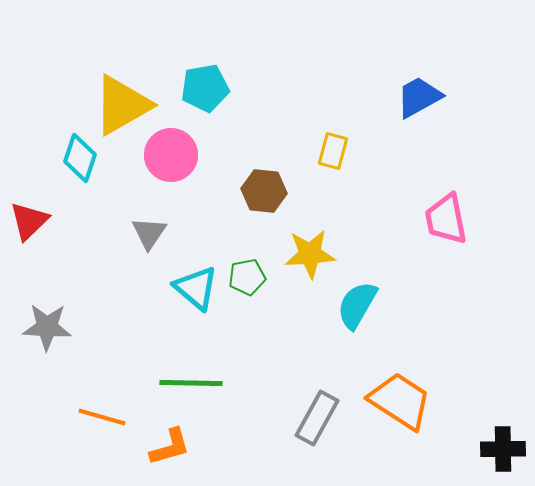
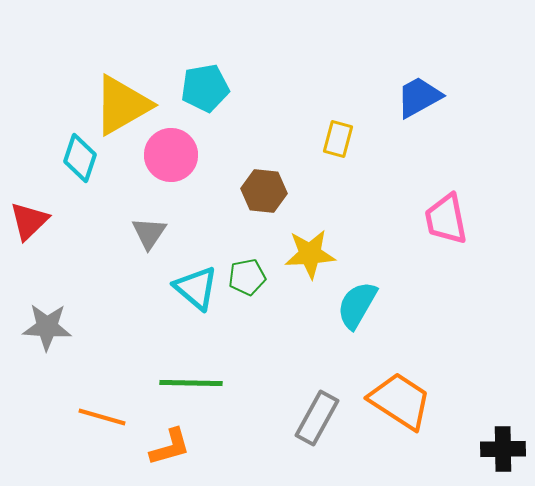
yellow rectangle: moved 5 px right, 12 px up
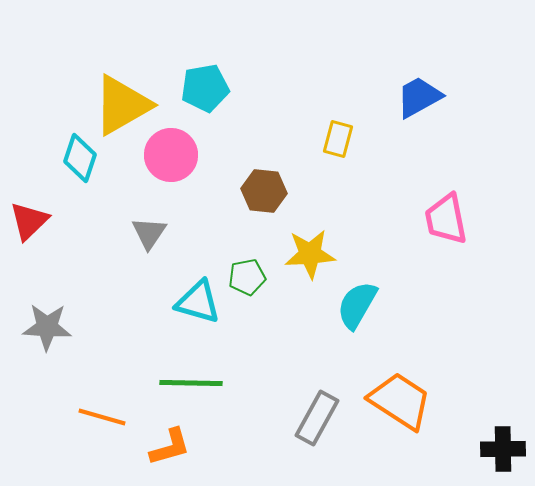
cyan triangle: moved 2 px right, 14 px down; rotated 24 degrees counterclockwise
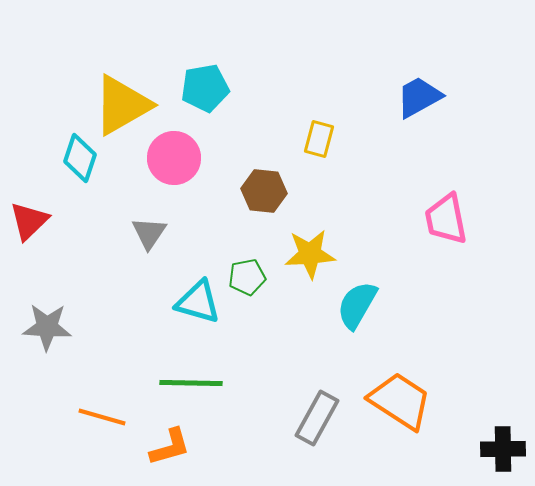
yellow rectangle: moved 19 px left
pink circle: moved 3 px right, 3 px down
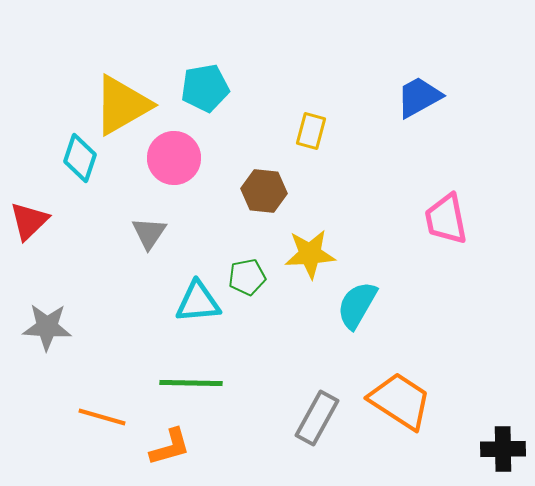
yellow rectangle: moved 8 px left, 8 px up
cyan triangle: rotated 21 degrees counterclockwise
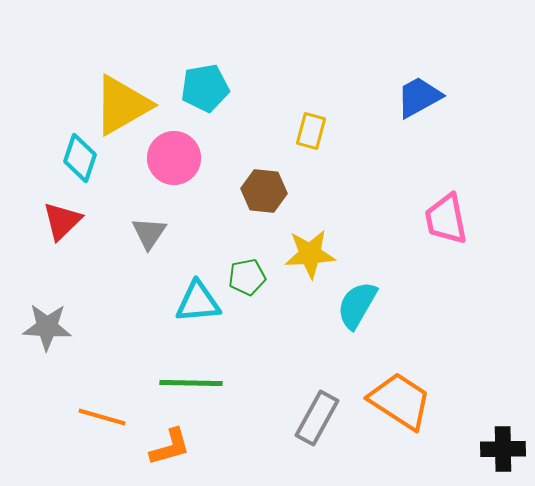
red triangle: moved 33 px right
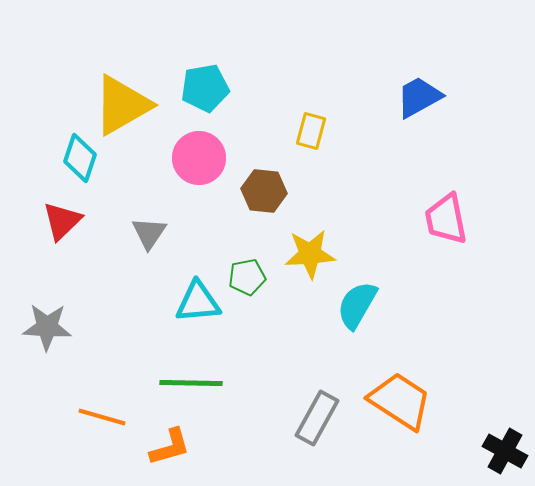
pink circle: moved 25 px right
black cross: moved 2 px right, 2 px down; rotated 30 degrees clockwise
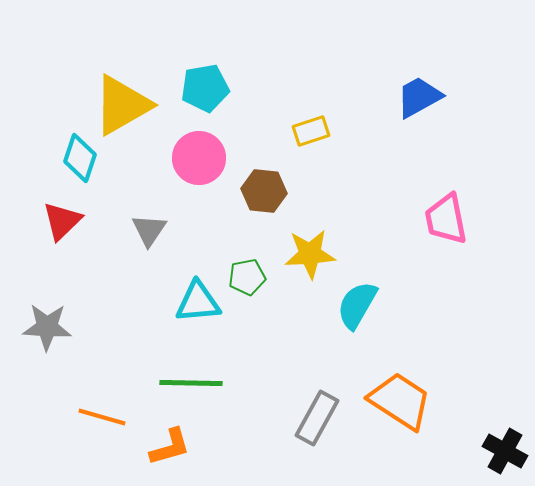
yellow rectangle: rotated 57 degrees clockwise
gray triangle: moved 3 px up
